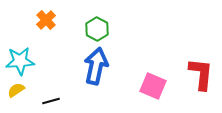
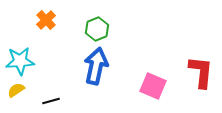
green hexagon: rotated 10 degrees clockwise
red L-shape: moved 2 px up
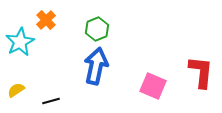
cyan star: moved 19 px up; rotated 24 degrees counterclockwise
